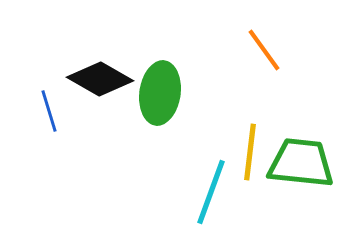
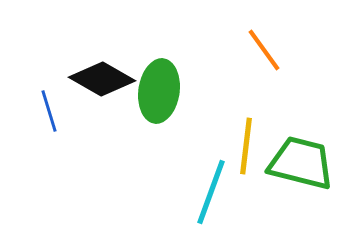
black diamond: moved 2 px right
green ellipse: moved 1 px left, 2 px up
yellow line: moved 4 px left, 6 px up
green trapezoid: rotated 8 degrees clockwise
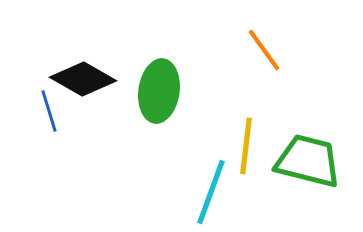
black diamond: moved 19 px left
green trapezoid: moved 7 px right, 2 px up
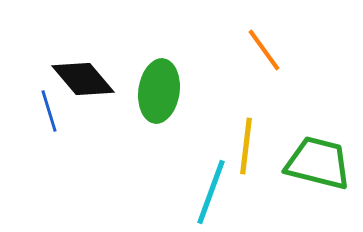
black diamond: rotated 20 degrees clockwise
green trapezoid: moved 10 px right, 2 px down
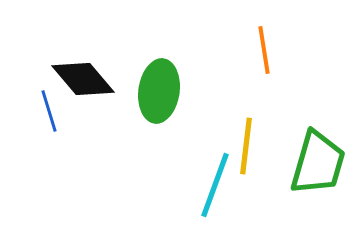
orange line: rotated 27 degrees clockwise
green trapezoid: rotated 92 degrees clockwise
cyan line: moved 4 px right, 7 px up
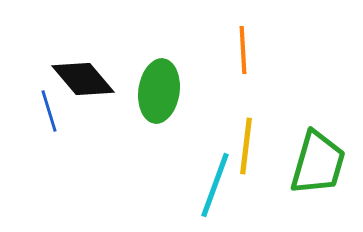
orange line: moved 21 px left; rotated 6 degrees clockwise
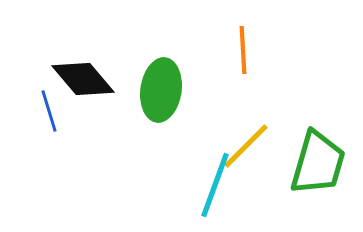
green ellipse: moved 2 px right, 1 px up
yellow line: rotated 38 degrees clockwise
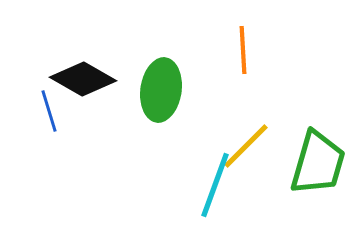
black diamond: rotated 20 degrees counterclockwise
